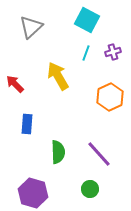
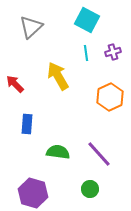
cyan line: rotated 28 degrees counterclockwise
green semicircle: rotated 80 degrees counterclockwise
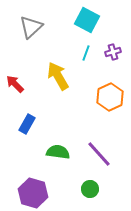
cyan line: rotated 28 degrees clockwise
blue rectangle: rotated 24 degrees clockwise
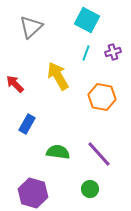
orange hexagon: moved 8 px left; rotated 24 degrees counterclockwise
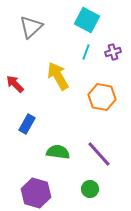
cyan line: moved 1 px up
purple hexagon: moved 3 px right
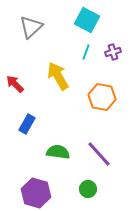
green circle: moved 2 px left
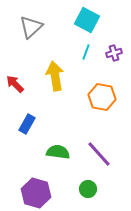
purple cross: moved 1 px right, 1 px down
yellow arrow: moved 3 px left; rotated 20 degrees clockwise
